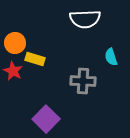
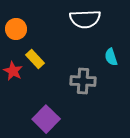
orange circle: moved 1 px right, 14 px up
yellow rectangle: rotated 30 degrees clockwise
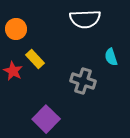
gray cross: rotated 15 degrees clockwise
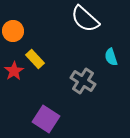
white semicircle: rotated 44 degrees clockwise
orange circle: moved 3 px left, 2 px down
red star: moved 1 px right; rotated 12 degrees clockwise
gray cross: rotated 15 degrees clockwise
purple square: rotated 12 degrees counterclockwise
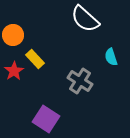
orange circle: moved 4 px down
gray cross: moved 3 px left
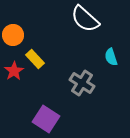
gray cross: moved 2 px right, 2 px down
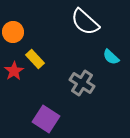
white semicircle: moved 3 px down
orange circle: moved 3 px up
cyan semicircle: rotated 30 degrees counterclockwise
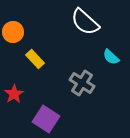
red star: moved 23 px down
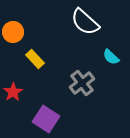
gray cross: rotated 20 degrees clockwise
red star: moved 1 px left, 2 px up
